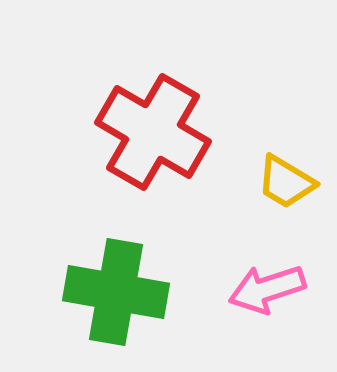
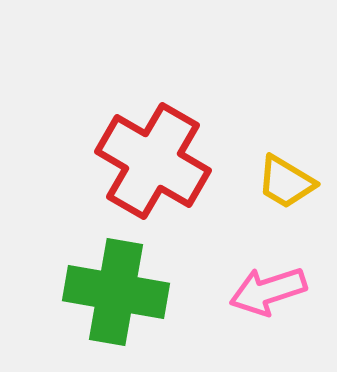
red cross: moved 29 px down
pink arrow: moved 1 px right, 2 px down
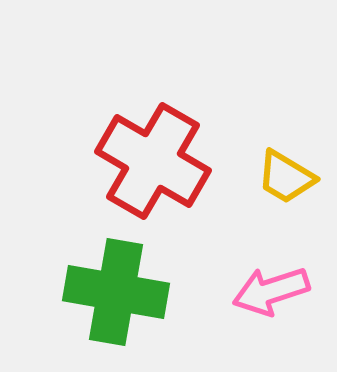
yellow trapezoid: moved 5 px up
pink arrow: moved 3 px right
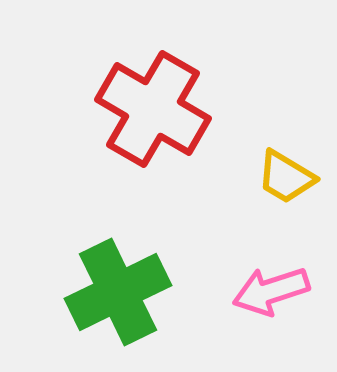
red cross: moved 52 px up
green cross: moved 2 px right; rotated 36 degrees counterclockwise
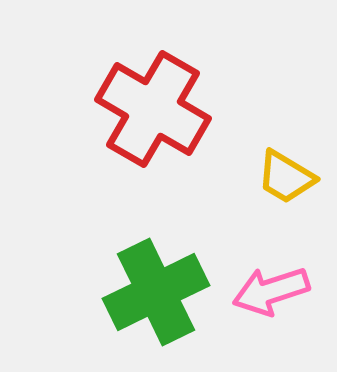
green cross: moved 38 px right
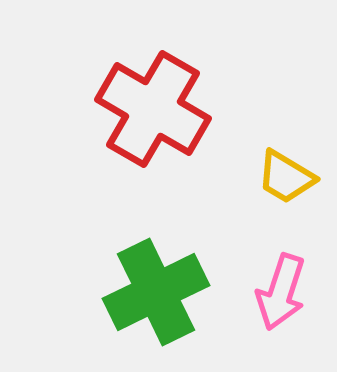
pink arrow: moved 10 px right, 1 px down; rotated 54 degrees counterclockwise
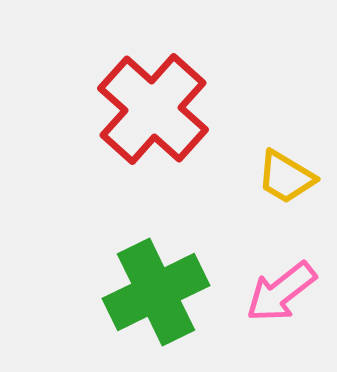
red cross: rotated 12 degrees clockwise
pink arrow: rotated 34 degrees clockwise
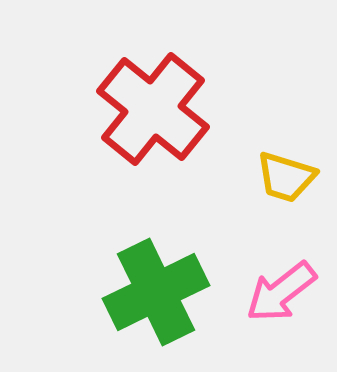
red cross: rotated 3 degrees counterclockwise
yellow trapezoid: rotated 14 degrees counterclockwise
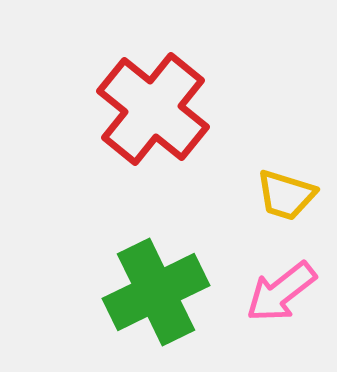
yellow trapezoid: moved 18 px down
